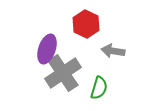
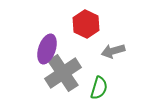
gray arrow: rotated 25 degrees counterclockwise
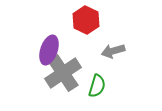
red hexagon: moved 4 px up
purple ellipse: moved 2 px right, 1 px down
green semicircle: moved 2 px left, 2 px up
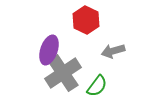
green semicircle: rotated 20 degrees clockwise
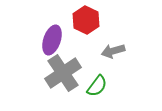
purple ellipse: moved 3 px right, 10 px up
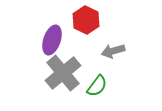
gray cross: rotated 6 degrees counterclockwise
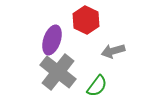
gray cross: moved 5 px left, 1 px up; rotated 12 degrees counterclockwise
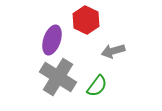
gray cross: moved 5 px down; rotated 6 degrees counterclockwise
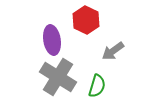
purple ellipse: rotated 28 degrees counterclockwise
gray arrow: rotated 20 degrees counterclockwise
green semicircle: rotated 20 degrees counterclockwise
